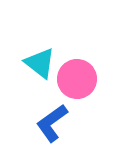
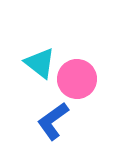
blue L-shape: moved 1 px right, 2 px up
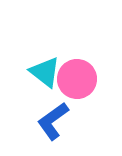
cyan triangle: moved 5 px right, 9 px down
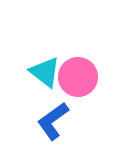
pink circle: moved 1 px right, 2 px up
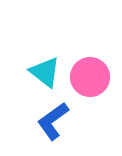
pink circle: moved 12 px right
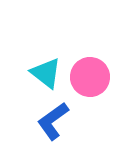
cyan triangle: moved 1 px right, 1 px down
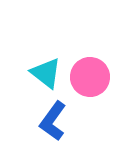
blue L-shape: rotated 18 degrees counterclockwise
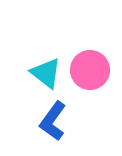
pink circle: moved 7 px up
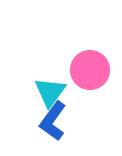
cyan triangle: moved 4 px right, 19 px down; rotated 28 degrees clockwise
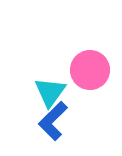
blue L-shape: rotated 9 degrees clockwise
